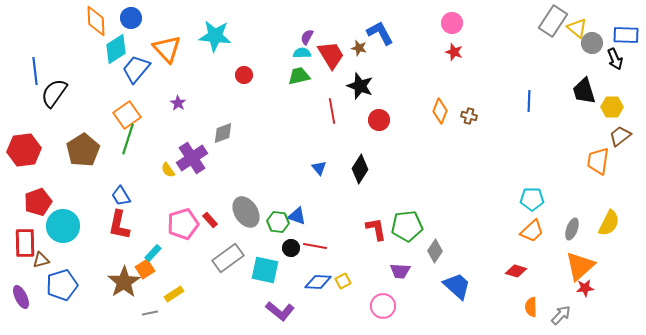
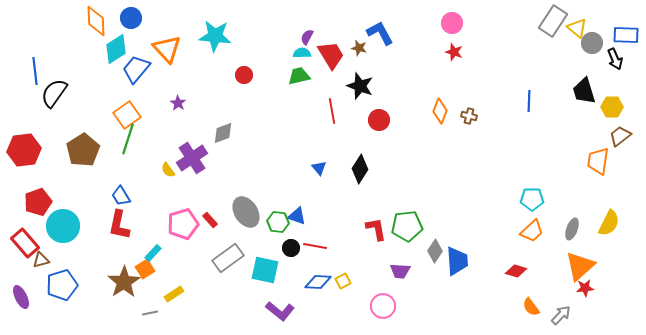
red rectangle at (25, 243): rotated 40 degrees counterclockwise
blue trapezoid at (457, 286): moved 25 px up; rotated 44 degrees clockwise
orange semicircle at (531, 307): rotated 36 degrees counterclockwise
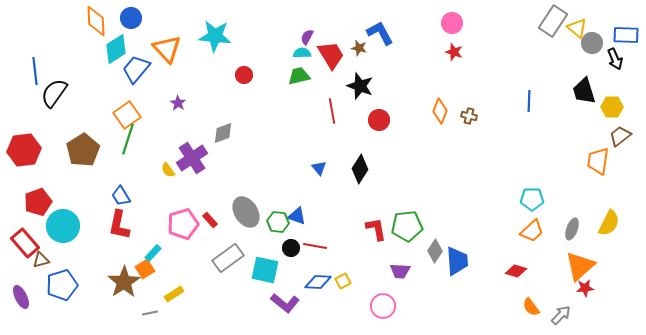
purple L-shape at (280, 311): moved 5 px right, 8 px up
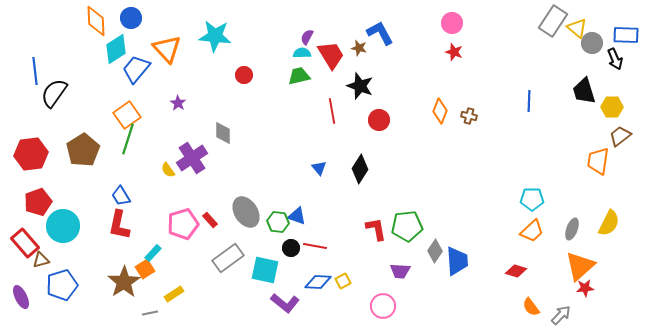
gray diamond at (223, 133): rotated 70 degrees counterclockwise
red hexagon at (24, 150): moved 7 px right, 4 px down
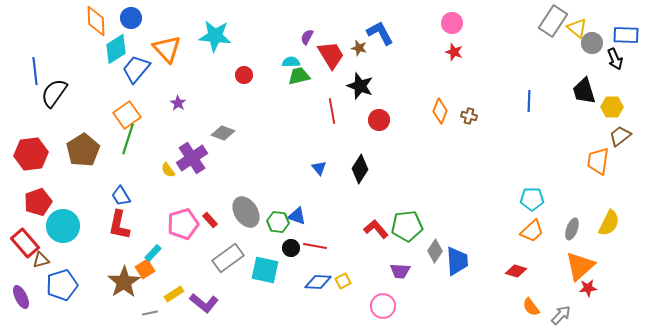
cyan semicircle at (302, 53): moved 11 px left, 9 px down
gray diamond at (223, 133): rotated 70 degrees counterclockwise
red L-shape at (376, 229): rotated 30 degrees counterclockwise
red star at (585, 288): moved 3 px right
purple L-shape at (285, 303): moved 81 px left
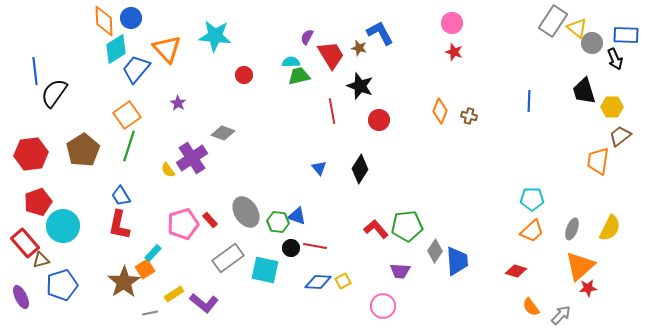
orange diamond at (96, 21): moved 8 px right
green line at (128, 139): moved 1 px right, 7 px down
yellow semicircle at (609, 223): moved 1 px right, 5 px down
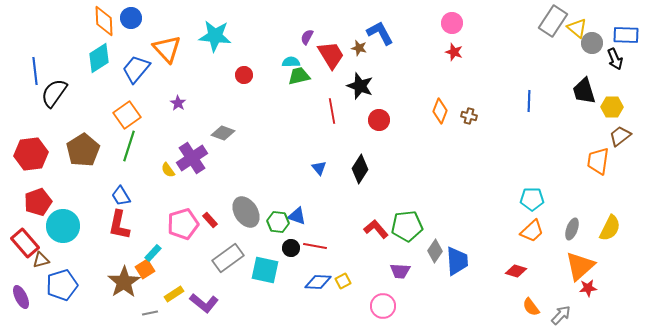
cyan diamond at (116, 49): moved 17 px left, 9 px down
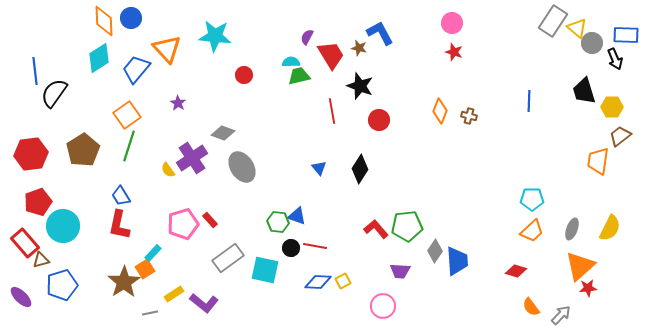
gray ellipse at (246, 212): moved 4 px left, 45 px up
purple ellipse at (21, 297): rotated 20 degrees counterclockwise
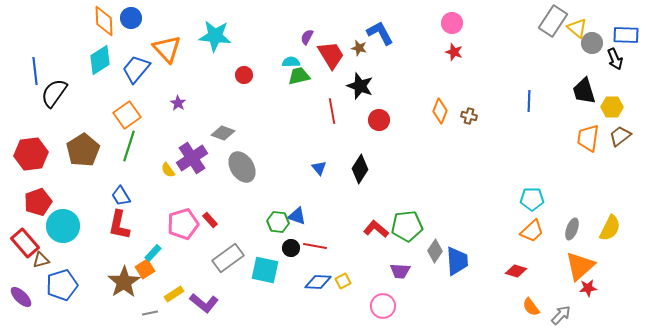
cyan diamond at (99, 58): moved 1 px right, 2 px down
orange trapezoid at (598, 161): moved 10 px left, 23 px up
red L-shape at (376, 229): rotated 10 degrees counterclockwise
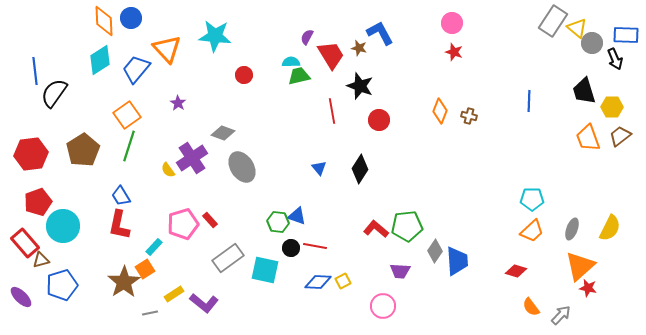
orange trapezoid at (588, 138): rotated 28 degrees counterclockwise
cyan rectangle at (153, 253): moved 1 px right, 6 px up
red star at (588, 288): rotated 18 degrees clockwise
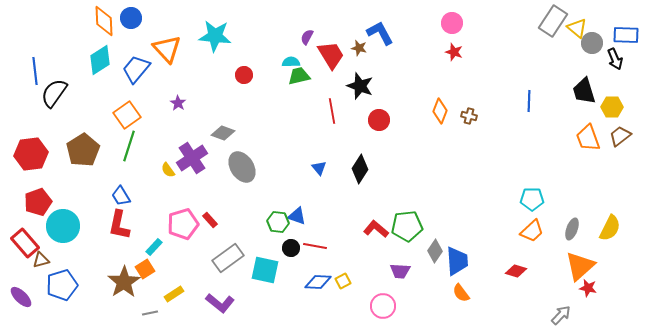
purple L-shape at (204, 303): moved 16 px right
orange semicircle at (531, 307): moved 70 px left, 14 px up
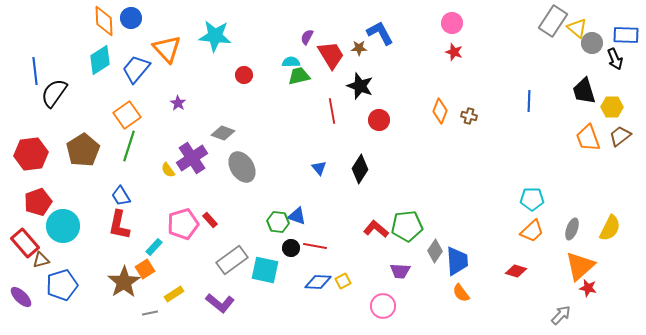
brown star at (359, 48): rotated 14 degrees counterclockwise
gray rectangle at (228, 258): moved 4 px right, 2 px down
